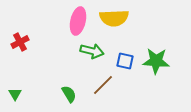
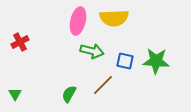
green semicircle: rotated 120 degrees counterclockwise
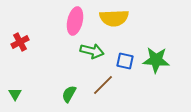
pink ellipse: moved 3 px left
green star: moved 1 px up
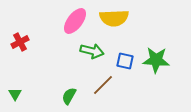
pink ellipse: rotated 24 degrees clockwise
green semicircle: moved 2 px down
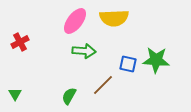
green arrow: moved 8 px left; rotated 10 degrees counterclockwise
blue square: moved 3 px right, 3 px down
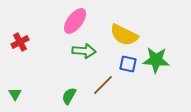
yellow semicircle: moved 10 px right, 17 px down; rotated 28 degrees clockwise
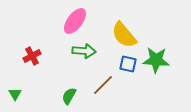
yellow semicircle: rotated 24 degrees clockwise
red cross: moved 12 px right, 14 px down
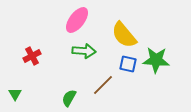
pink ellipse: moved 2 px right, 1 px up
green semicircle: moved 2 px down
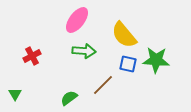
green semicircle: rotated 24 degrees clockwise
